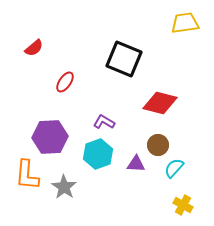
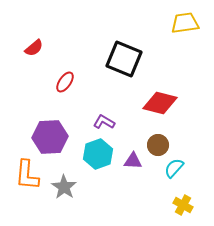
purple triangle: moved 3 px left, 3 px up
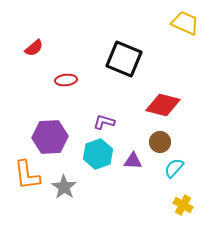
yellow trapezoid: rotated 32 degrees clockwise
red ellipse: moved 1 px right, 2 px up; rotated 50 degrees clockwise
red diamond: moved 3 px right, 2 px down
purple L-shape: rotated 15 degrees counterclockwise
brown circle: moved 2 px right, 3 px up
orange L-shape: rotated 12 degrees counterclockwise
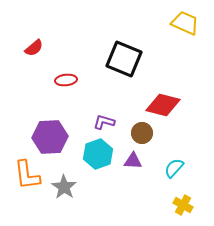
brown circle: moved 18 px left, 9 px up
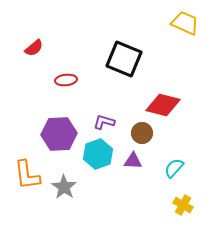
purple hexagon: moved 9 px right, 3 px up
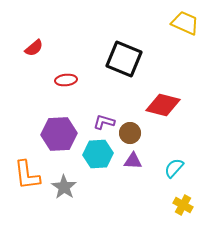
brown circle: moved 12 px left
cyan hexagon: rotated 16 degrees clockwise
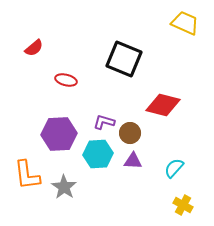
red ellipse: rotated 20 degrees clockwise
